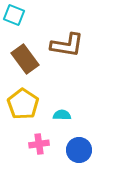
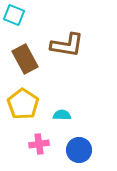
brown rectangle: rotated 8 degrees clockwise
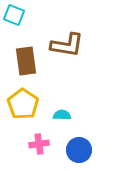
brown rectangle: moved 1 px right, 2 px down; rotated 20 degrees clockwise
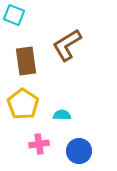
brown L-shape: rotated 140 degrees clockwise
blue circle: moved 1 px down
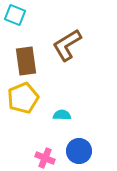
cyan square: moved 1 px right
yellow pentagon: moved 6 px up; rotated 16 degrees clockwise
pink cross: moved 6 px right, 14 px down; rotated 30 degrees clockwise
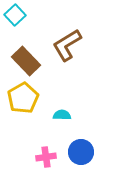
cyan square: rotated 25 degrees clockwise
brown rectangle: rotated 36 degrees counterclockwise
yellow pentagon: rotated 8 degrees counterclockwise
blue circle: moved 2 px right, 1 px down
pink cross: moved 1 px right, 1 px up; rotated 30 degrees counterclockwise
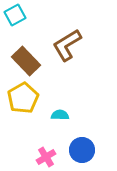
cyan square: rotated 15 degrees clockwise
cyan semicircle: moved 2 px left
blue circle: moved 1 px right, 2 px up
pink cross: rotated 24 degrees counterclockwise
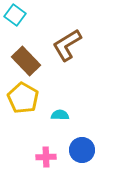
cyan square: rotated 25 degrees counterclockwise
yellow pentagon: rotated 12 degrees counterclockwise
pink cross: rotated 30 degrees clockwise
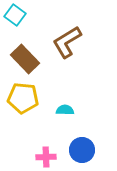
brown L-shape: moved 3 px up
brown rectangle: moved 1 px left, 2 px up
yellow pentagon: rotated 24 degrees counterclockwise
cyan semicircle: moved 5 px right, 5 px up
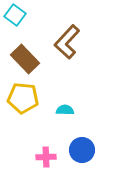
brown L-shape: rotated 16 degrees counterclockwise
